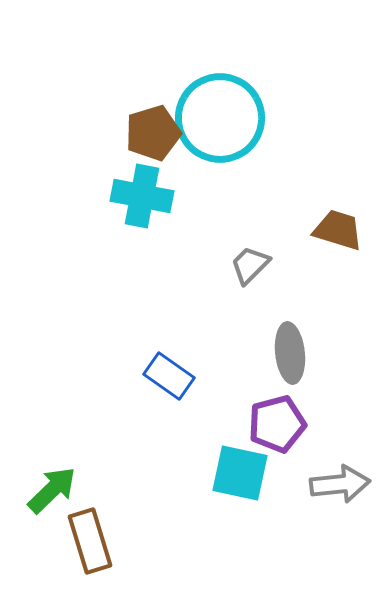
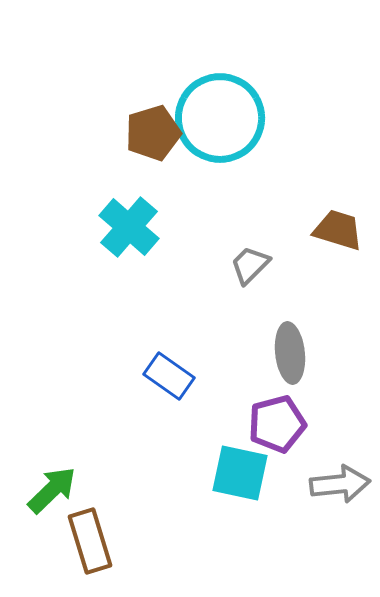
cyan cross: moved 13 px left, 31 px down; rotated 30 degrees clockwise
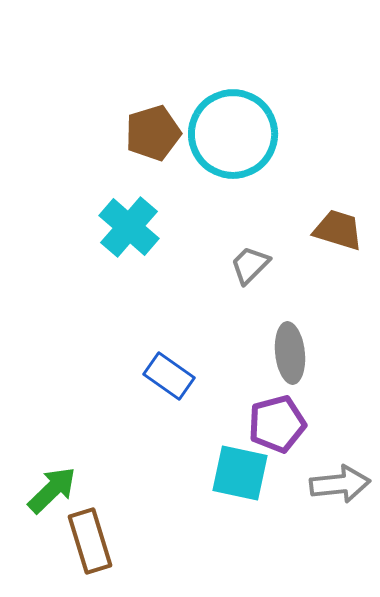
cyan circle: moved 13 px right, 16 px down
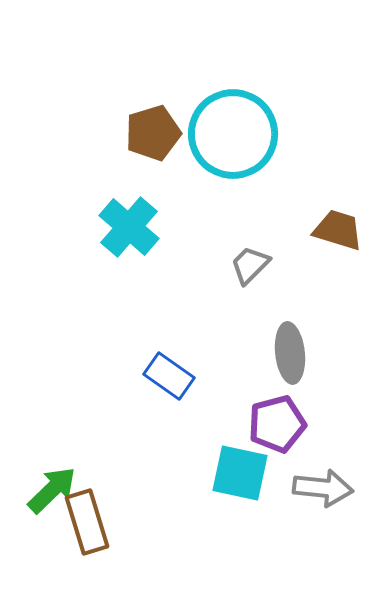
gray arrow: moved 17 px left, 4 px down; rotated 12 degrees clockwise
brown rectangle: moved 3 px left, 19 px up
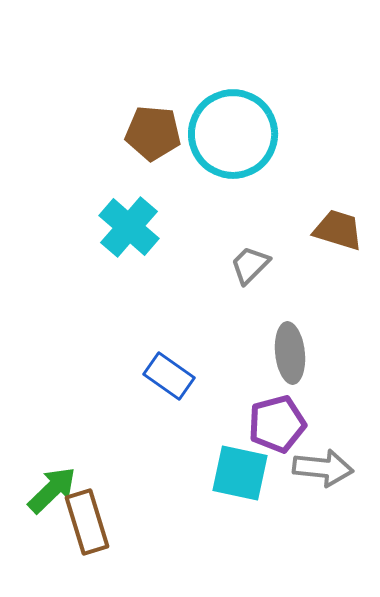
brown pentagon: rotated 22 degrees clockwise
gray arrow: moved 20 px up
